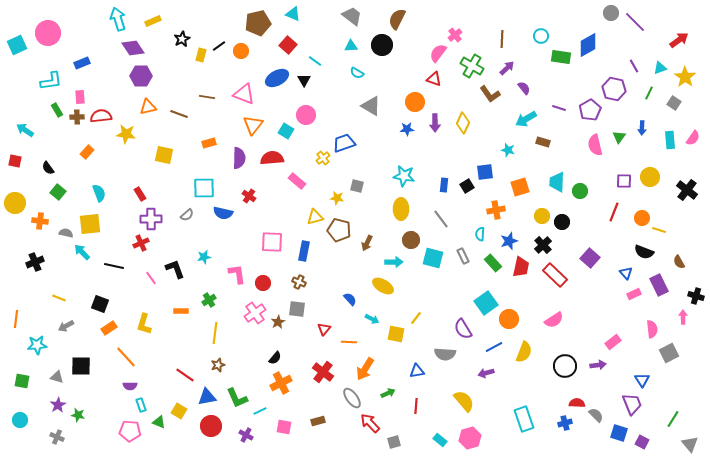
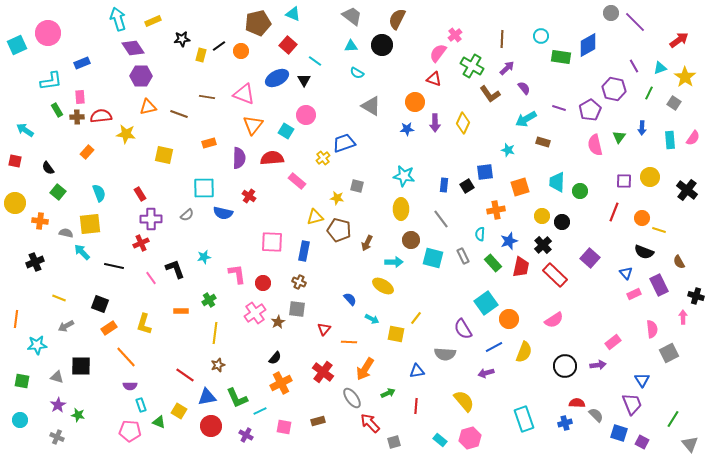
black star at (182, 39): rotated 21 degrees clockwise
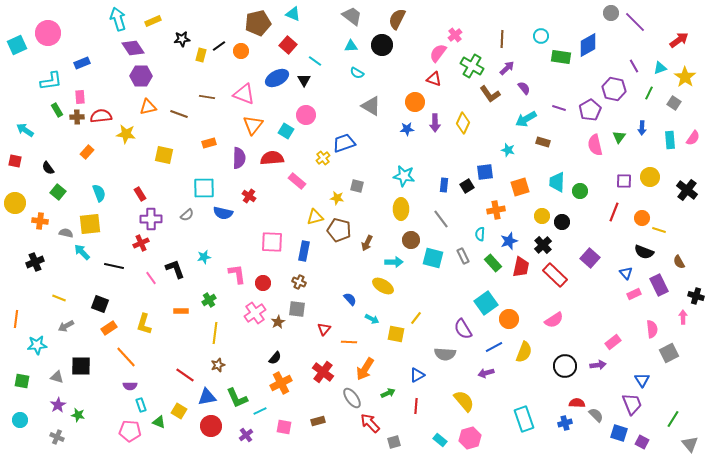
blue triangle at (417, 371): moved 4 px down; rotated 21 degrees counterclockwise
purple cross at (246, 435): rotated 24 degrees clockwise
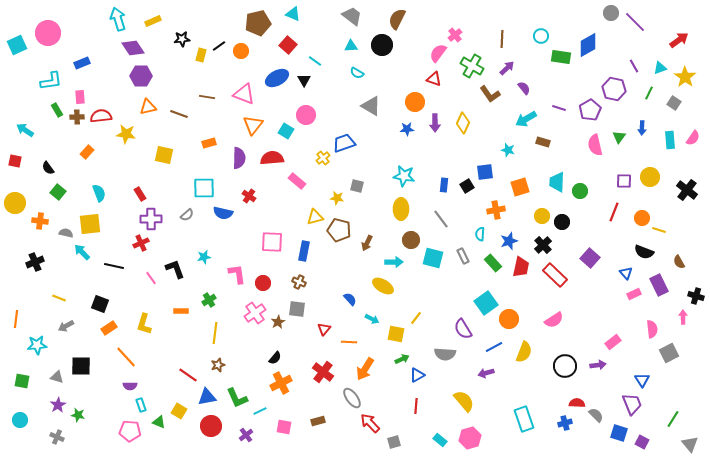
red line at (185, 375): moved 3 px right
green arrow at (388, 393): moved 14 px right, 34 px up
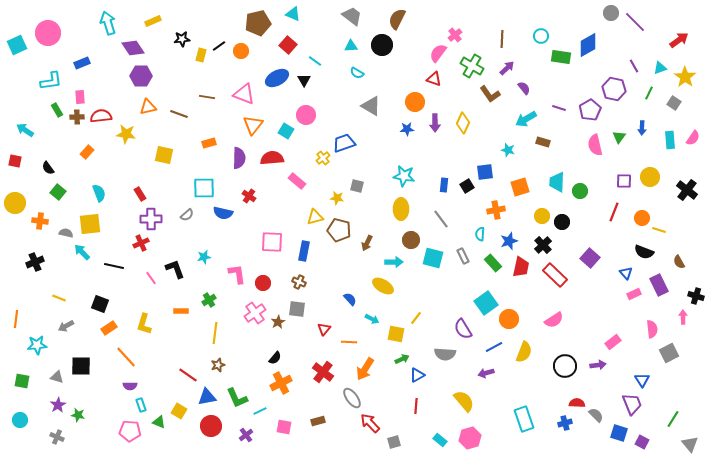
cyan arrow at (118, 19): moved 10 px left, 4 px down
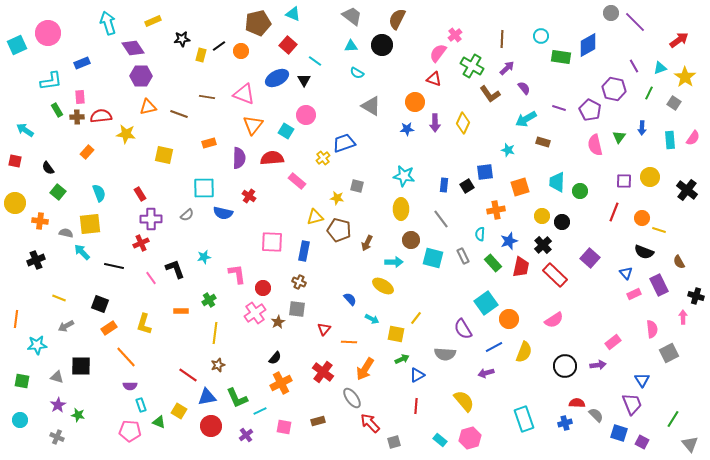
purple pentagon at (590, 110): rotated 15 degrees counterclockwise
black cross at (35, 262): moved 1 px right, 2 px up
red circle at (263, 283): moved 5 px down
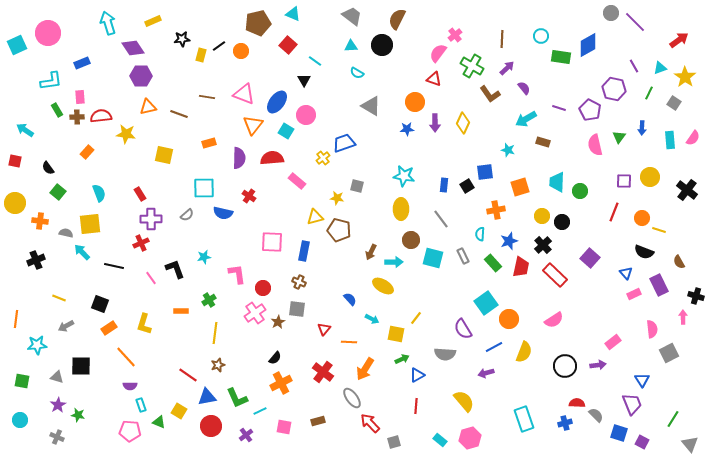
blue ellipse at (277, 78): moved 24 px down; rotated 25 degrees counterclockwise
brown arrow at (367, 243): moved 4 px right, 9 px down
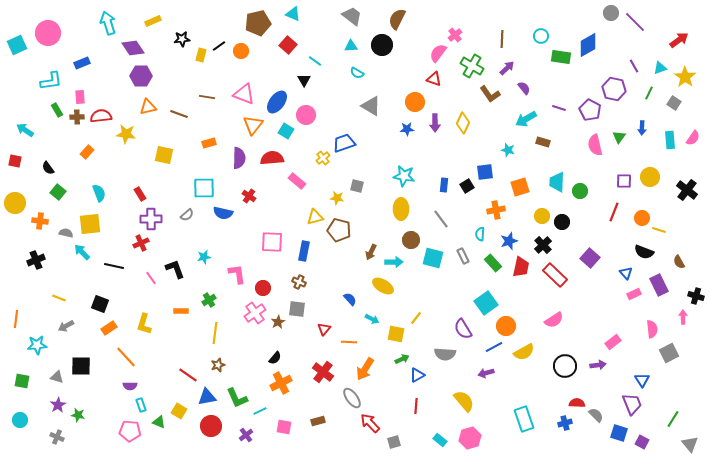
orange circle at (509, 319): moved 3 px left, 7 px down
yellow semicircle at (524, 352): rotated 40 degrees clockwise
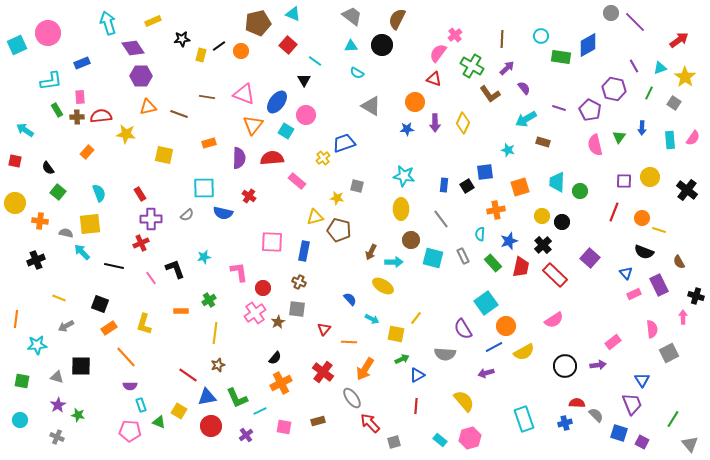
pink L-shape at (237, 274): moved 2 px right, 2 px up
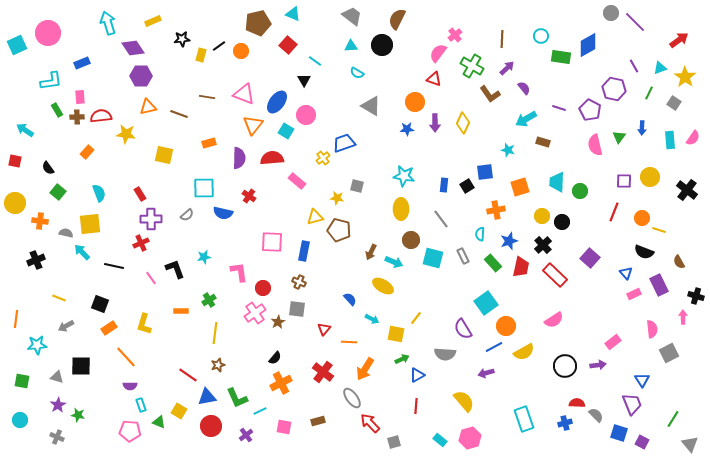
cyan arrow at (394, 262): rotated 24 degrees clockwise
